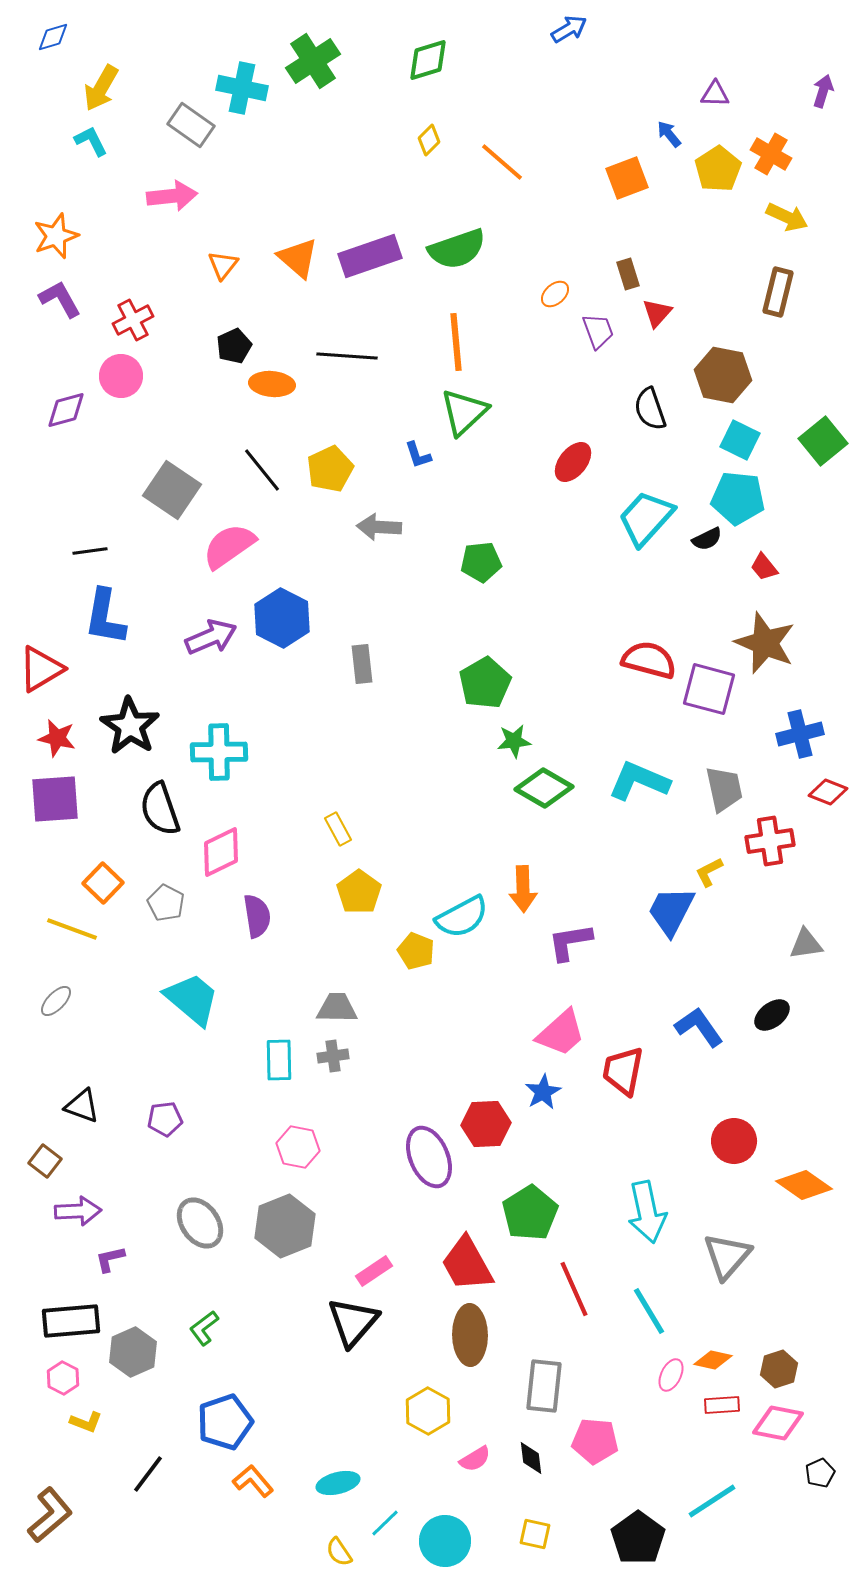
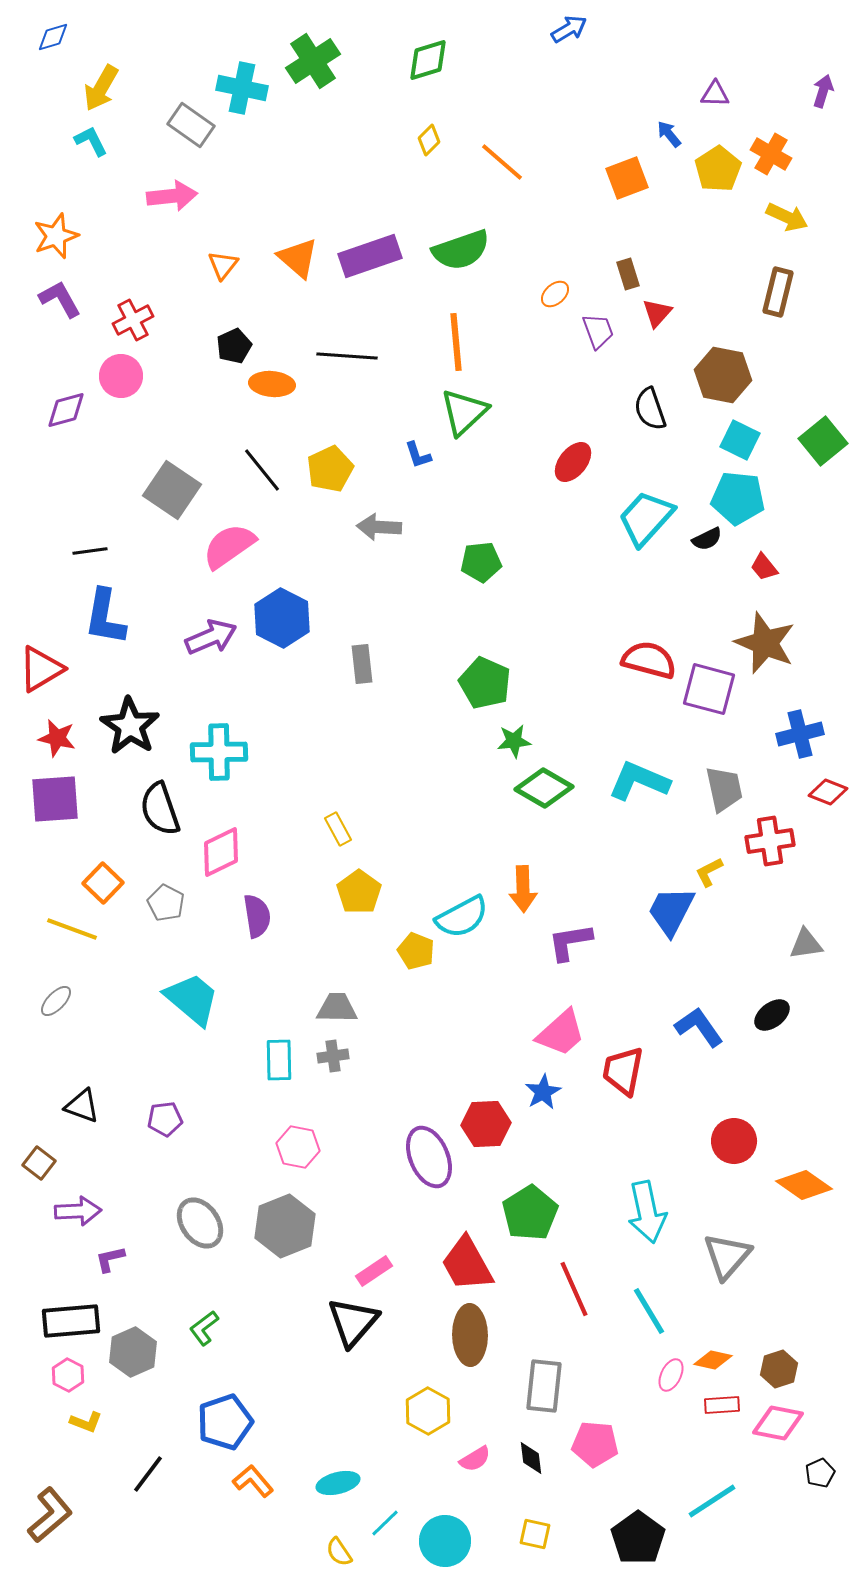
green semicircle at (457, 249): moved 4 px right, 1 px down
green pentagon at (485, 683): rotated 18 degrees counterclockwise
brown square at (45, 1161): moved 6 px left, 2 px down
pink hexagon at (63, 1378): moved 5 px right, 3 px up
pink pentagon at (595, 1441): moved 3 px down
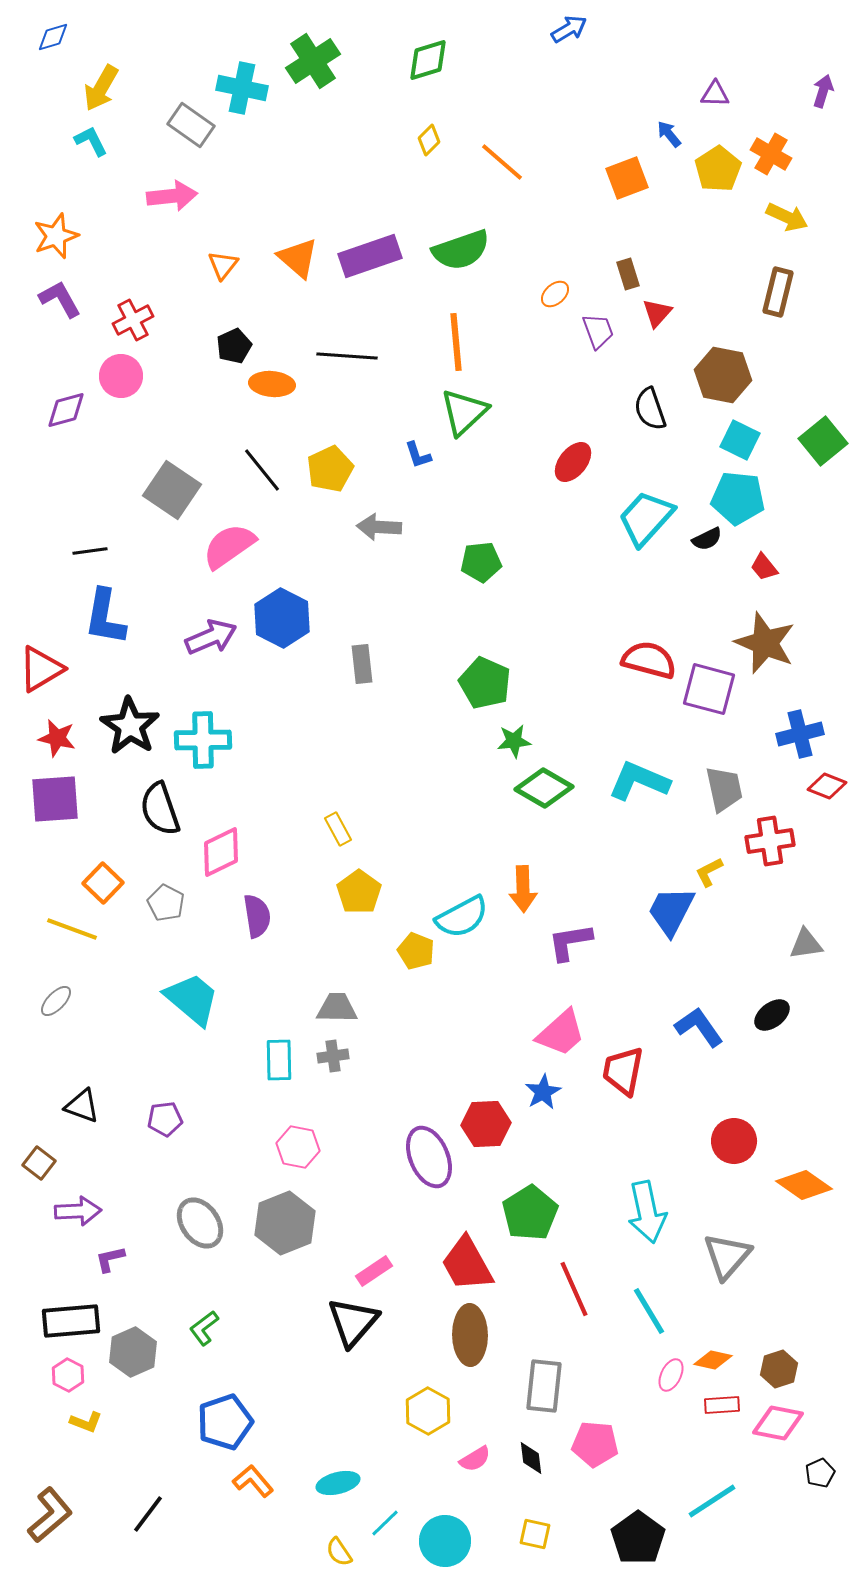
cyan cross at (219, 752): moved 16 px left, 12 px up
red diamond at (828, 792): moved 1 px left, 6 px up
gray hexagon at (285, 1226): moved 3 px up
black line at (148, 1474): moved 40 px down
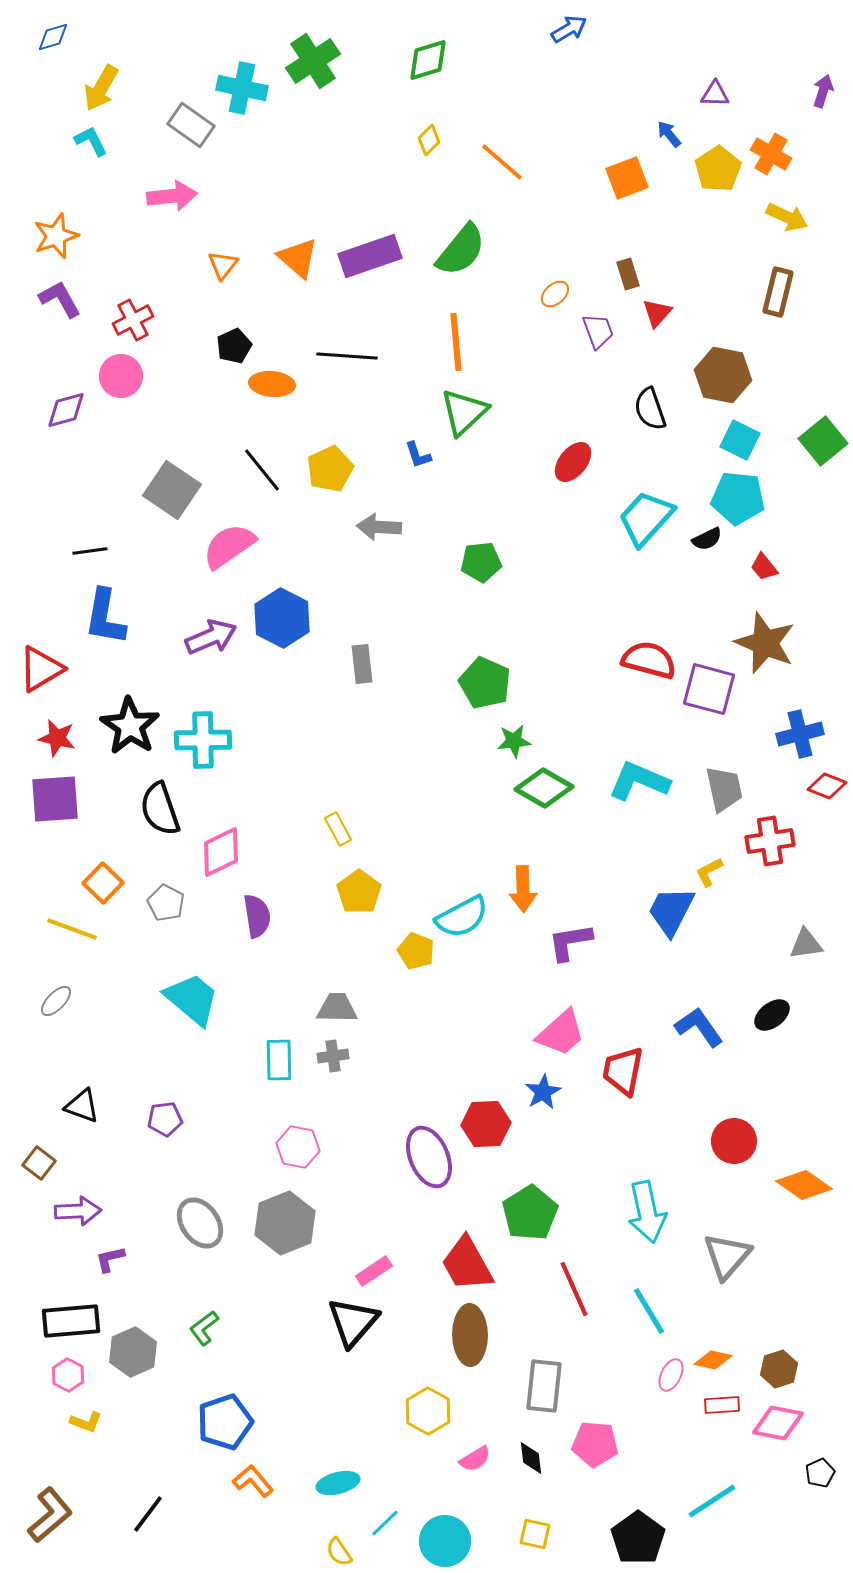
green semicircle at (461, 250): rotated 32 degrees counterclockwise
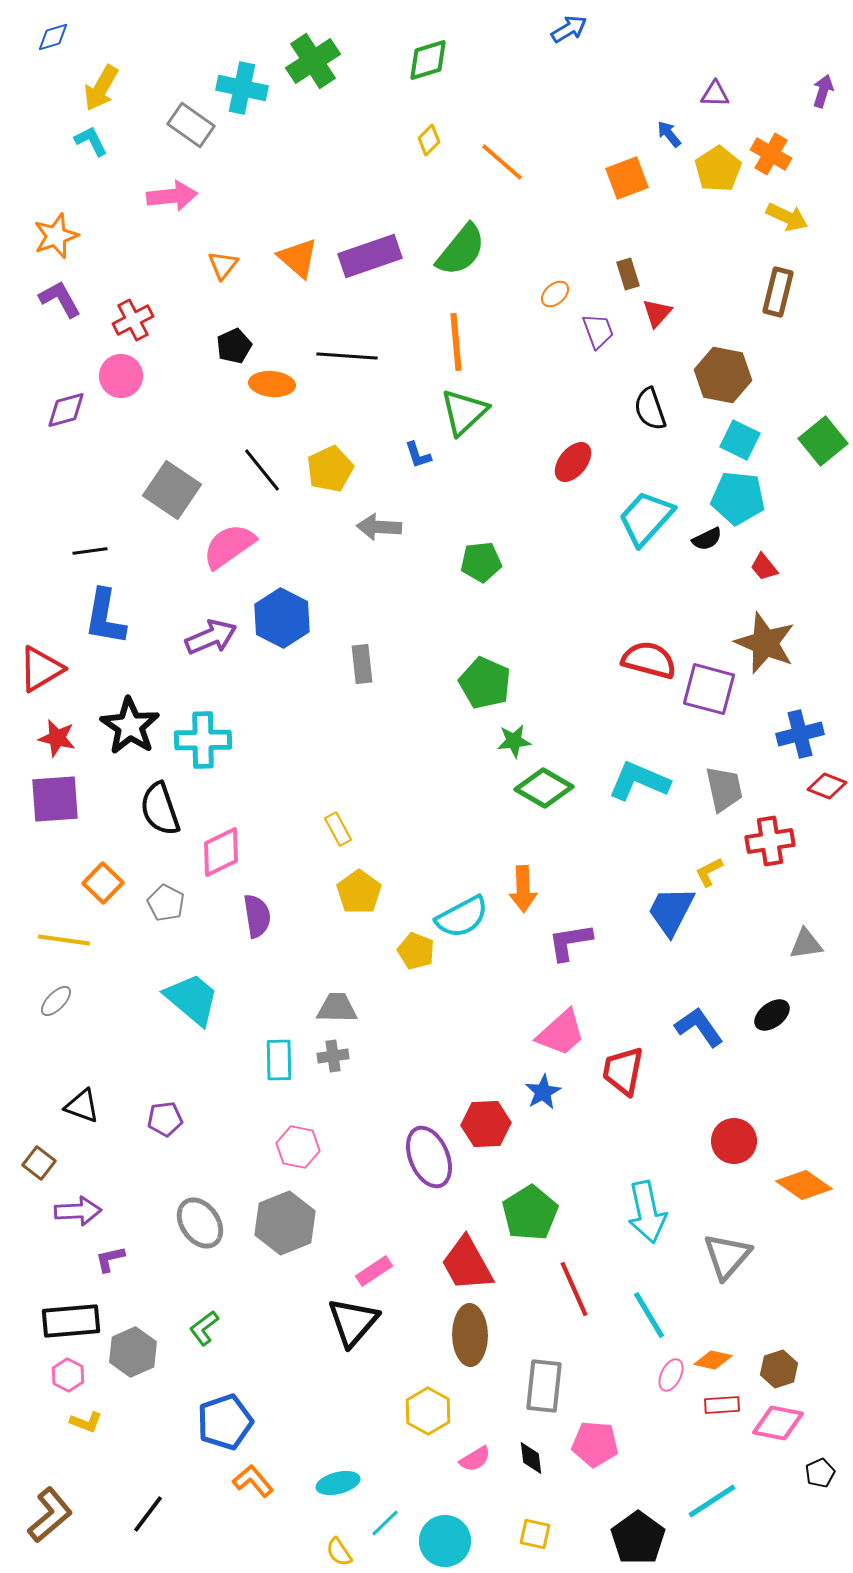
yellow line at (72, 929): moved 8 px left, 11 px down; rotated 12 degrees counterclockwise
cyan line at (649, 1311): moved 4 px down
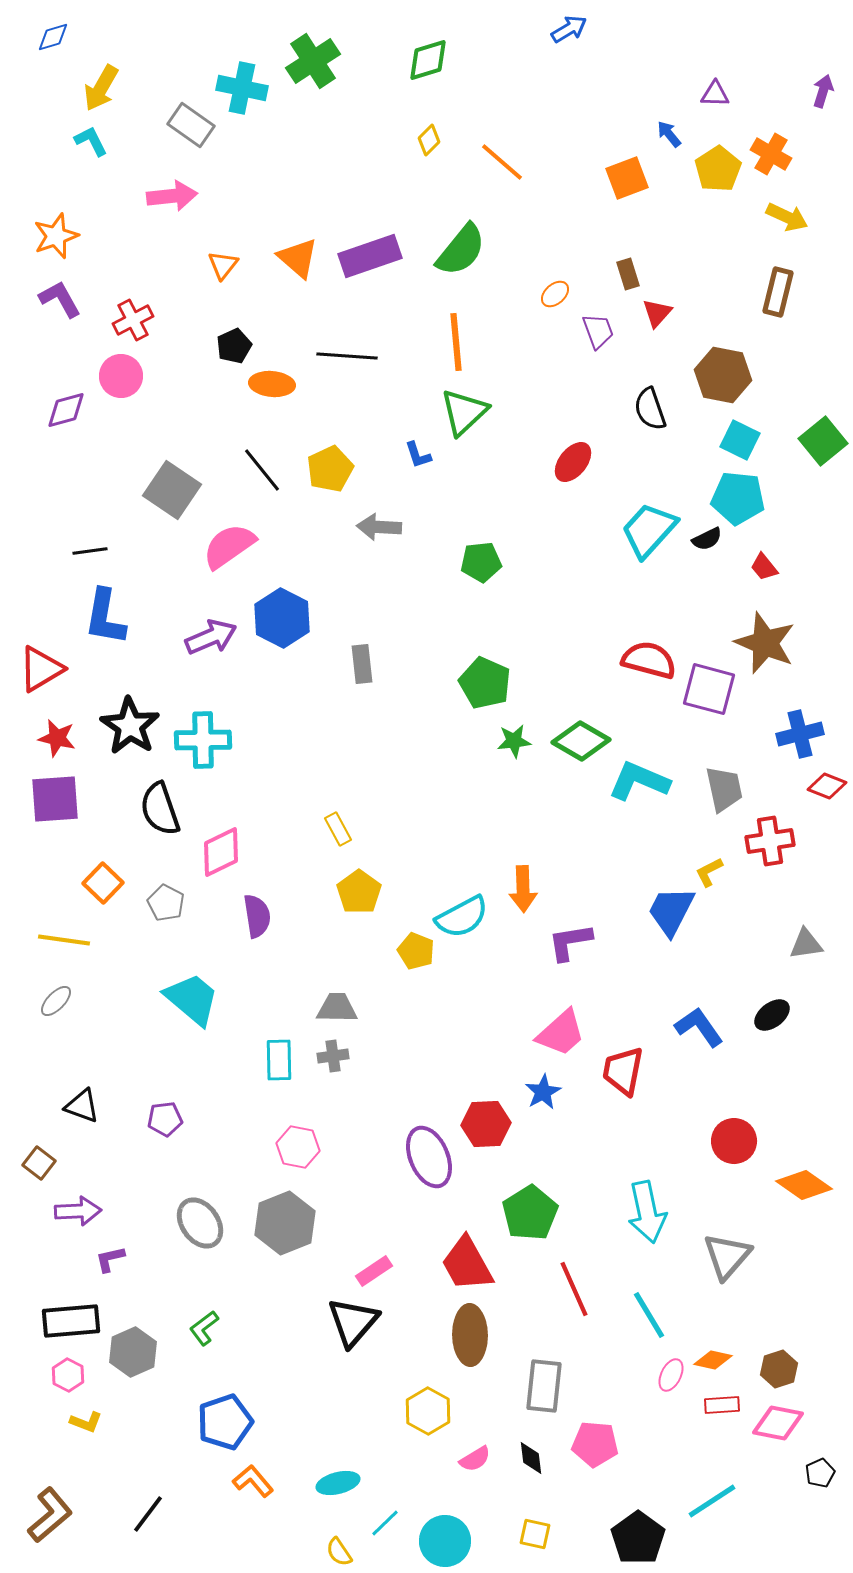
cyan trapezoid at (646, 518): moved 3 px right, 12 px down
green diamond at (544, 788): moved 37 px right, 47 px up
